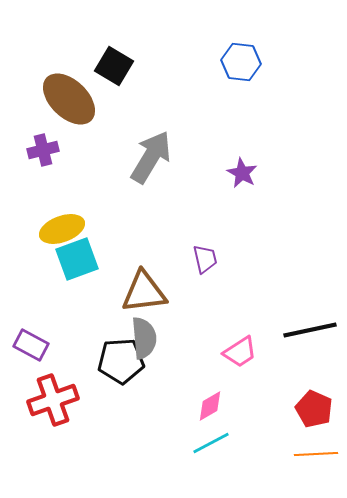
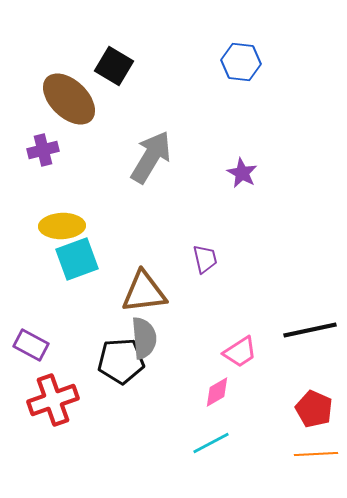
yellow ellipse: moved 3 px up; rotated 18 degrees clockwise
pink diamond: moved 7 px right, 14 px up
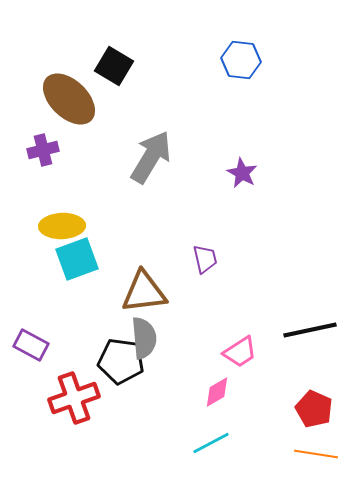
blue hexagon: moved 2 px up
black pentagon: rotated 12 degrees clockwise
red cross: moved 21 px right, 2 px up
orange line: rotated 12 degrees clockwise
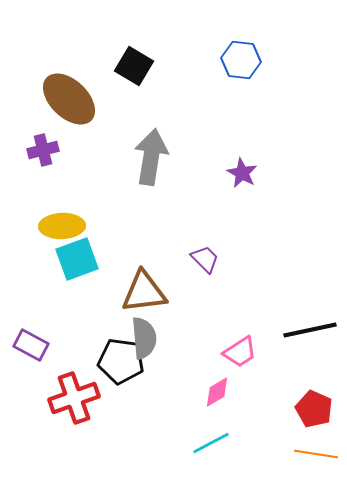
black square: moved 20 px right
gray arrow: rotated 22 degrees counterclockwise
purple trapezoid: rotated 32 degrees counterclockwise
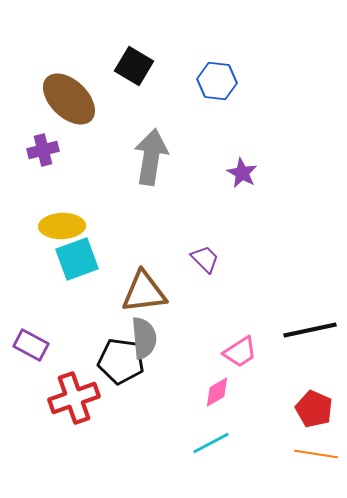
blue hexagon: moved 24 px left, 21 px down
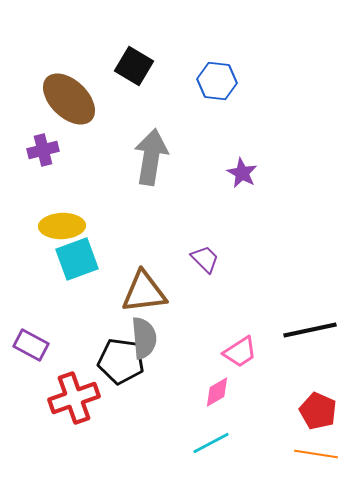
red pentagon: moved 4 px right, 2 px down
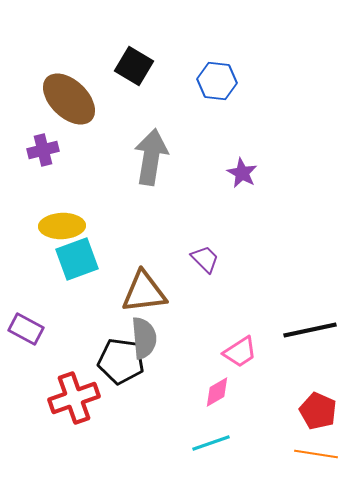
purple rectangle: moved 5 px left, 16 px up
cyan line: rotated 9 degrees clockwise
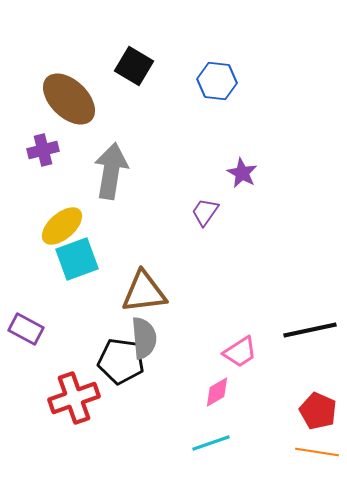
gray arrow: moved 40 px left, 14 px down
yellow ellipse: rotated 39 degrees counterclockwise
purple trapezoid: moved 47 px up; rotated 100 degrees counterclockwise
orange line: moved 1 px right, 2 px up
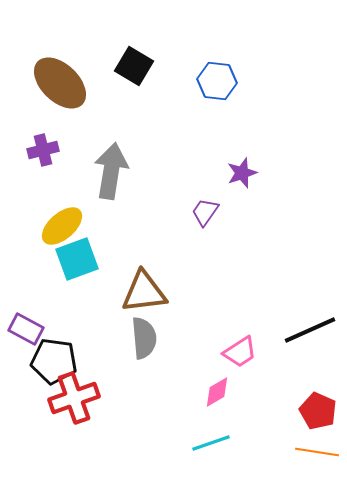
brown ellipse: moved 9 px left, 16 px up
purple star: rotated 24 degrees clockwise
black line: rotated 12 degrees counterclockwise
black pentagon: moved 67 px left
